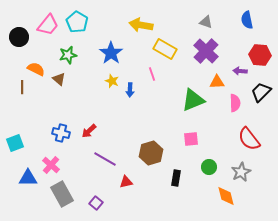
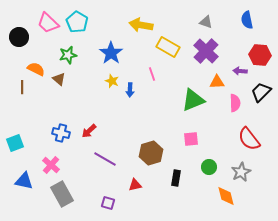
pink trapezoid: moved 2 px up; rotated 95 degrees clockwise
yellow rectangle: moved 3 px right, 2 px up
blue triangle: moved 4 px left, 3 px down; rotated 12 degrees clockwise
red triangle: moved 9 px right, 3 px down
purple square: moved 12 px right; rotated 24 degrees counterclockwise
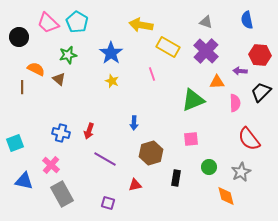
blue arrow: moved 4 px right, 33 px down
red arrow: rotated 28 degrees counterclockwise
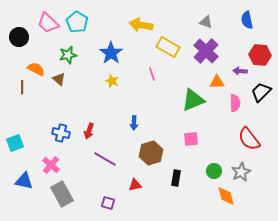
green circle: moved 5 px right, 4 px down
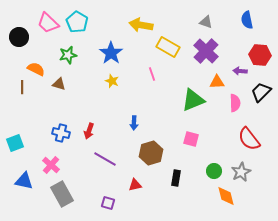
brown triangle: moved 5 px down; rotated 24 degrees counterclockwise
pink square: rotated 21 degrees clockwise
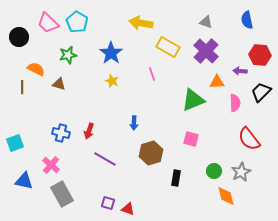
yellow arrow: moved 2 px up
red triangle: moved 7 px left, 24 px down; rotated 32 degrees clockwise
